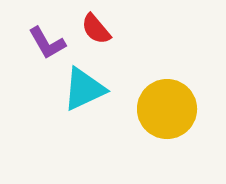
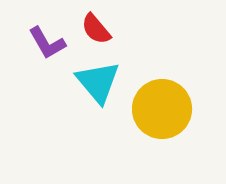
cyan triangle: moved 14 px right, 7 px up; rotated 45 degrees counterclockwise
yellow circle: moved 5 px left
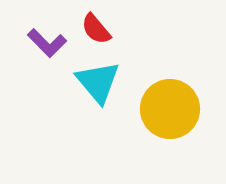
purple L-shape: rotated 15 degrees counterclockwise
yellow circle: moved 8 px right
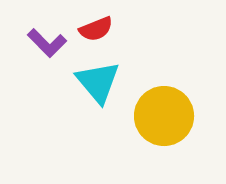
red semicircle: rotated 72 degrees counterclockwise
yellow circle: moved 6 px left, 7 px down
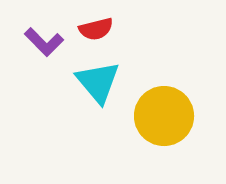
red semicircle: rotated 8 degrees clockwise
purple L-shape: moved 3 px left, 1 px up
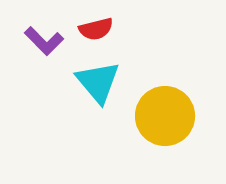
purple L-shape: moved 1 px up
yellow circle: moved 1 px right
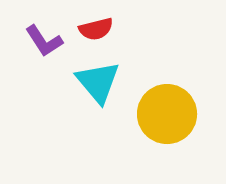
purple L-shape: rotated 12 degrees clockwise
yellow circle: moved 2 px right, 2 px up
